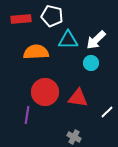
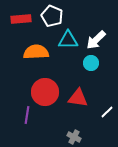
white pentagon: rotated 10 degrees clockwise
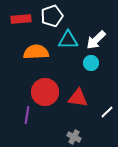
white pentagon: rotated 30 degrees clockwise
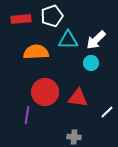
gray cross: rotated 24 degrees counterclockwise
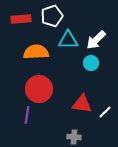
red circle: moved 6 px left, 3 px up
red triangle: moved 4 px right, 6 px down
white line: moved 2 px left
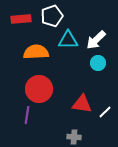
cyan circle: moved 7 px right
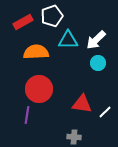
red rectangle: moved 2 px right, 3 px down; rotated 24 degrees counterclockwise
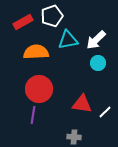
cyan triangle: rotated 10 degrees counterclockwise
purple line: moved 6 px right
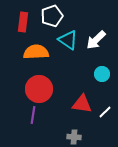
red rectangle: rotated 54 degrees counterclockwise
cyan triangle: rotated 45 degrees clockwise
cyan circle: moved 4 px right, 11 px down
